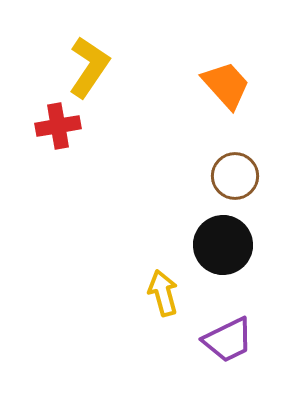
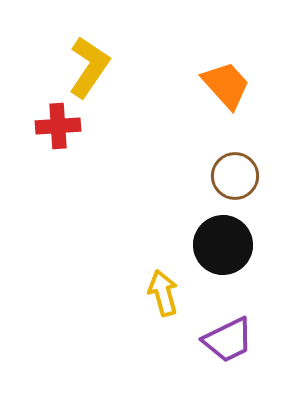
red cross: rotated 6 degrees clockwise
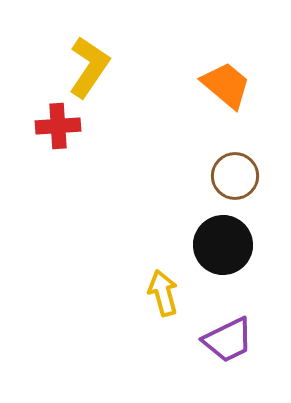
orange trapezoid: rotated 8 degrees counterclockwise
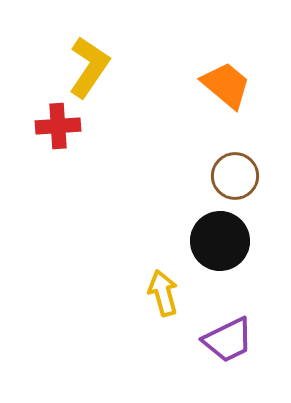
black circle: moved 3 px left, 4 px up
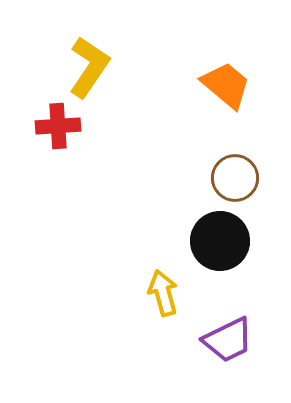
brown circle: moved 2 px down
